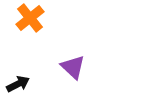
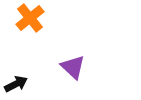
black arrow: moved 2 px left
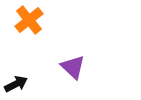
orange cross: moved 1 px left, 2 px down
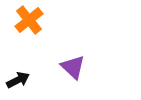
black arrow: moved 2 px right, 4 px up
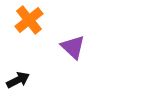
purple triangle: moved 20 px up
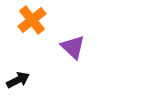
orange cross: moved 3 px right
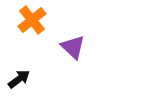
black arrow: moved 1 px right, 1 px up; rotated 10 degrees counterclockwise
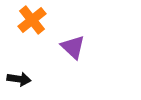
black arrow: rotated 45 degrees clockwise
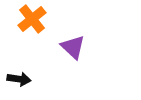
orange cross: moved 1 px up
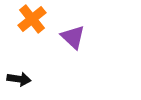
purple triangle: moved 10 px up
